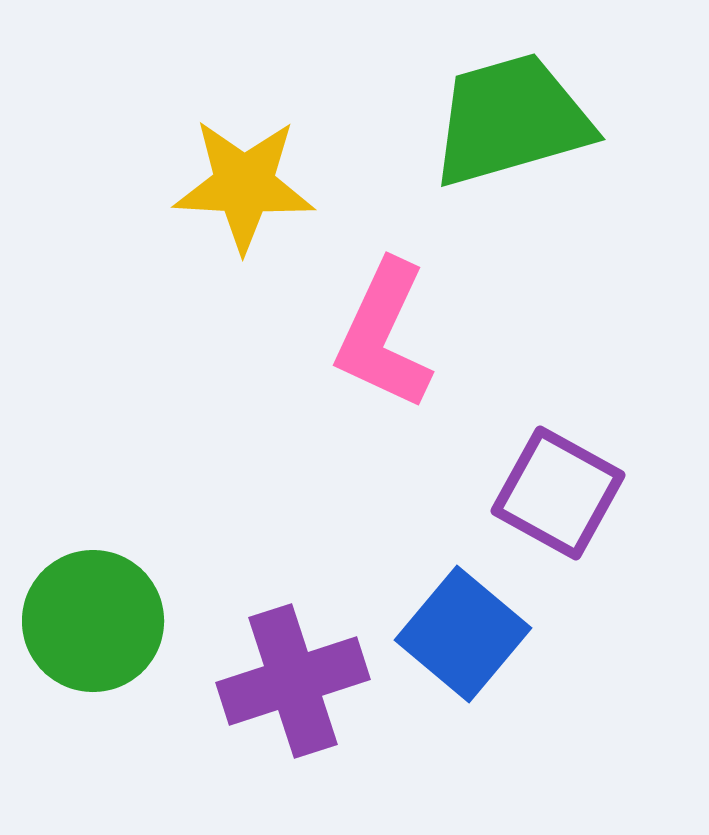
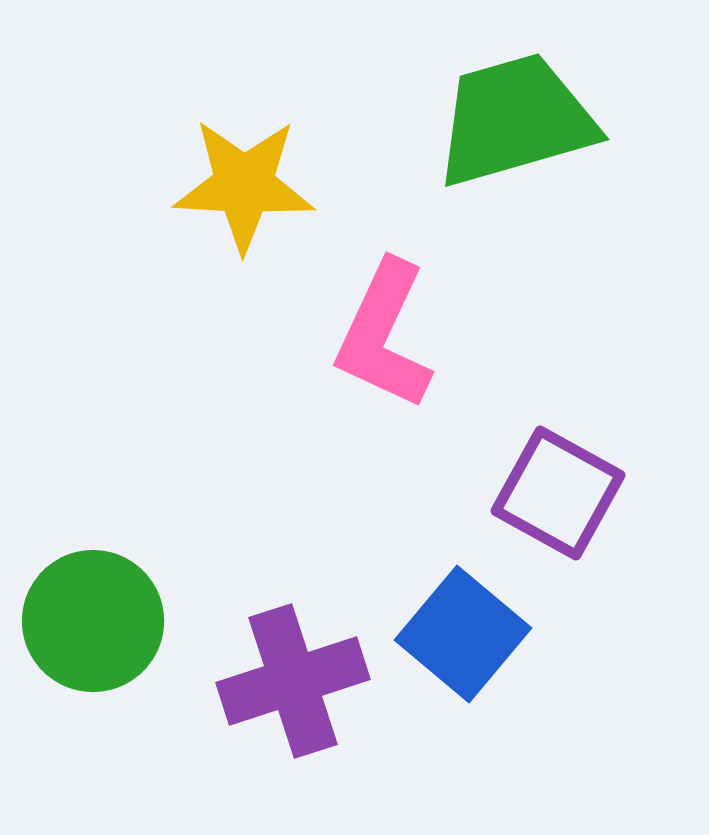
green trapezoid: moved 4 px right
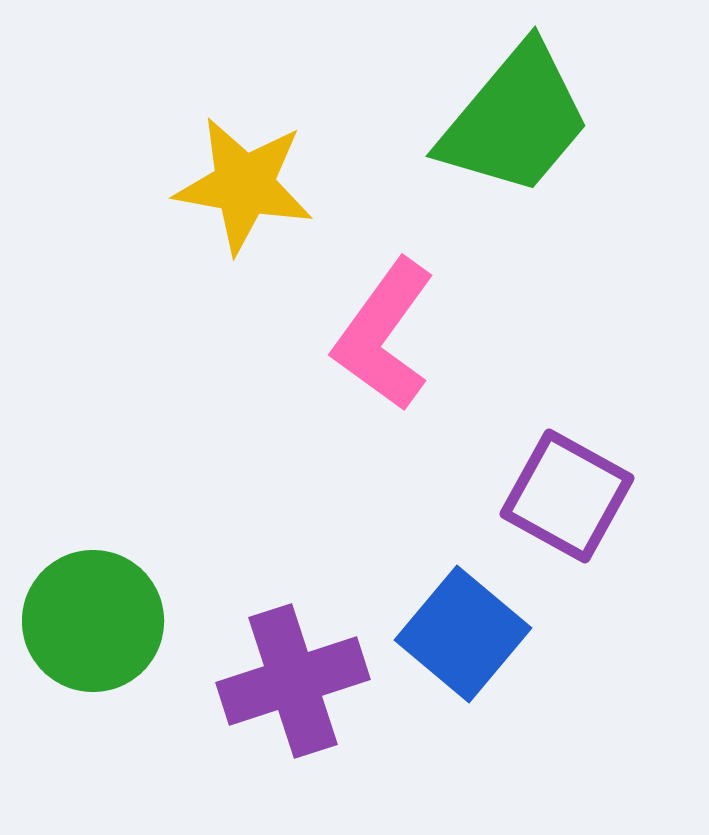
green trapezoid: rotated 146 degrees clockwise
yellow star: rotated 7 degrees clockwise
pink L-shape: rotated 11 degrees clockwise
purple square: moved 9 px right, 3 px down
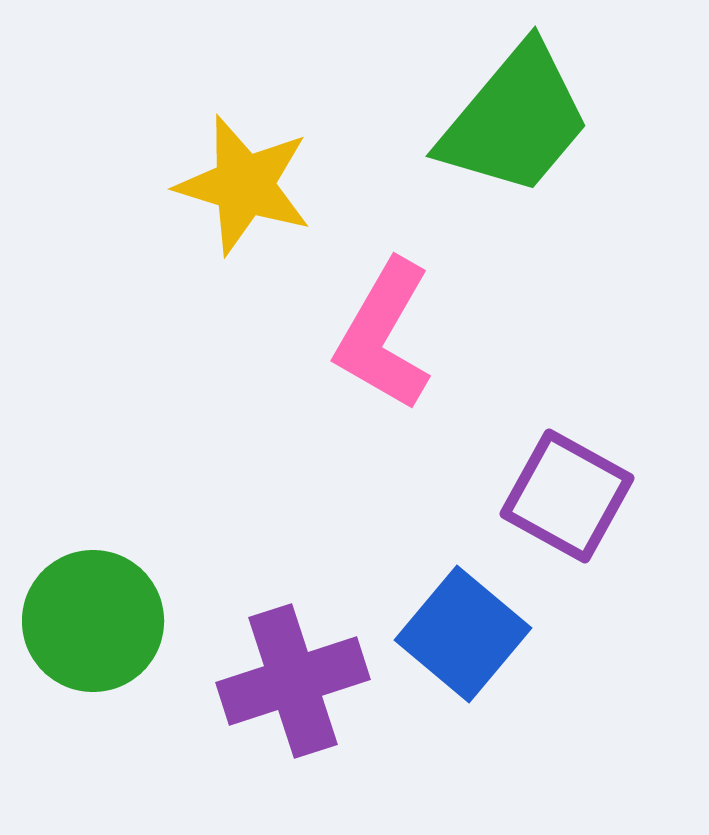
yellow star: rotated 7 degrees clockwise
pink L-shape: rotated 6 degrees counterclockwise
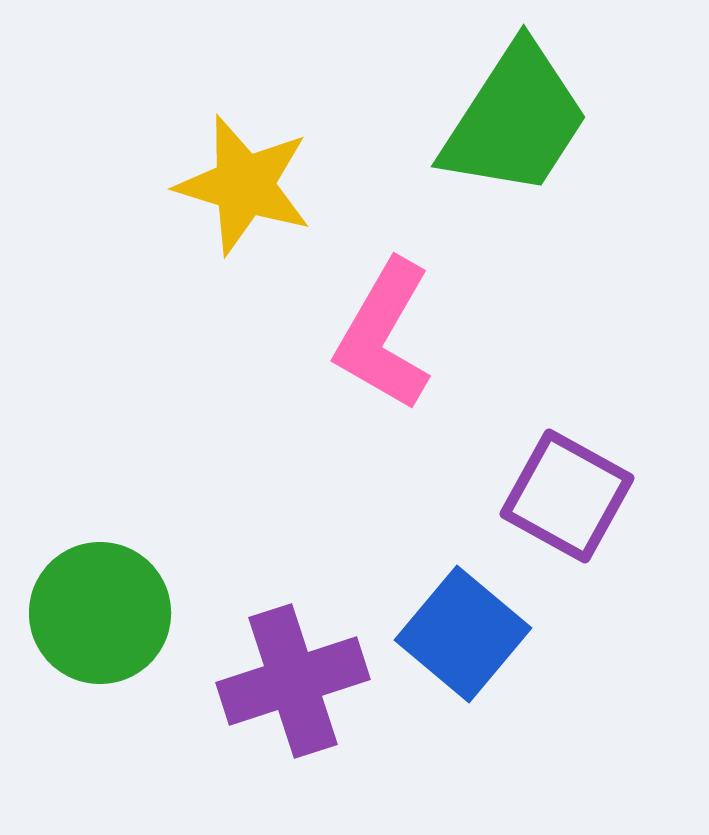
green trapezoid: rotated 7 degrees counterclockwise
green circle: moved 7 px right, 8 px up
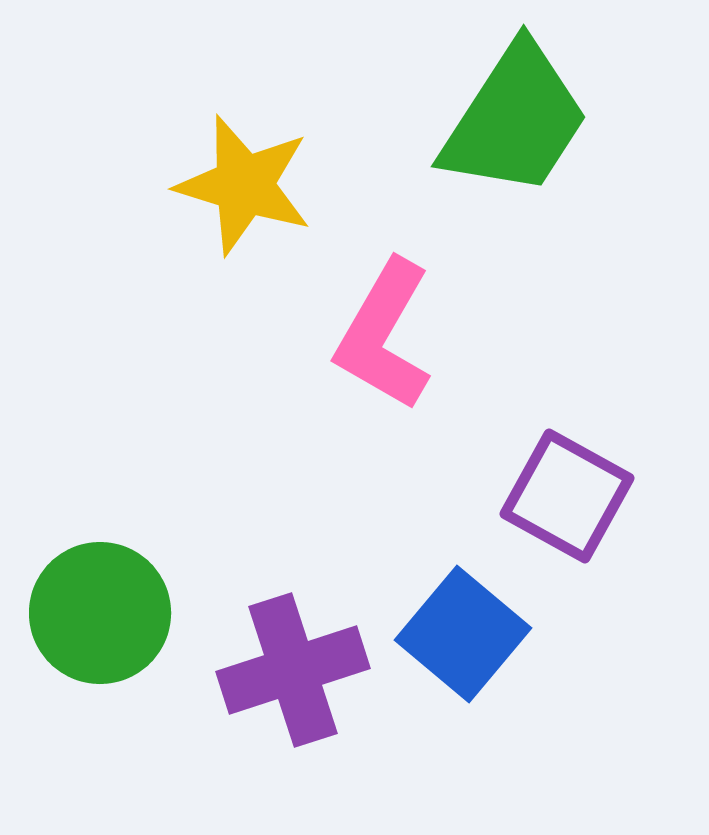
purple cross: moved 11 px up
